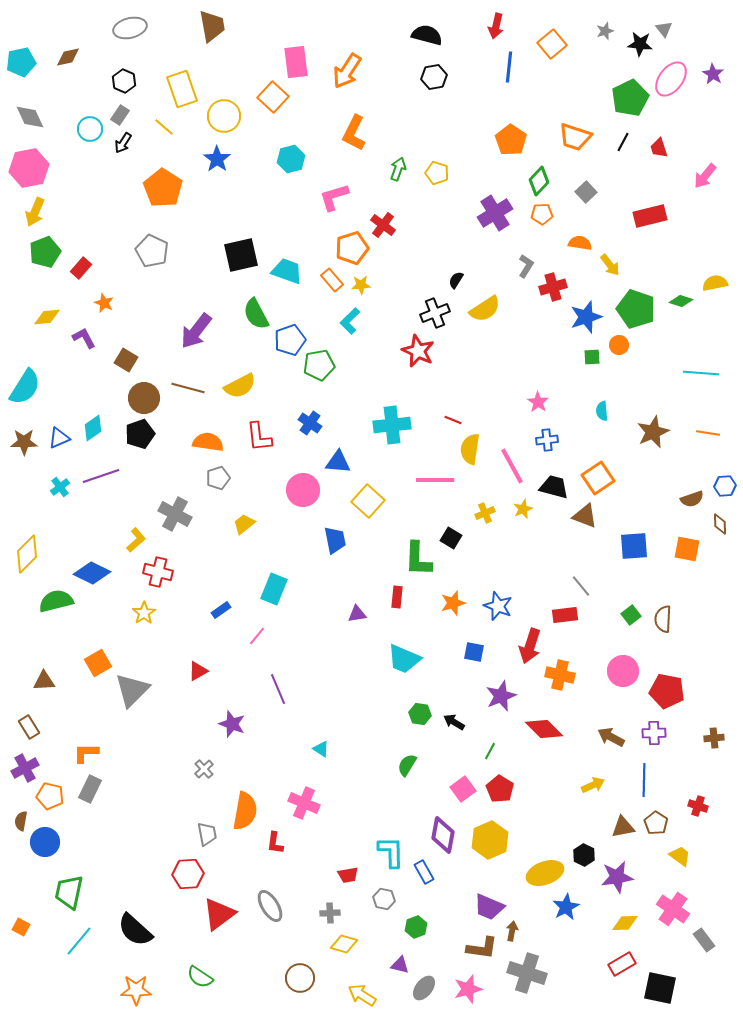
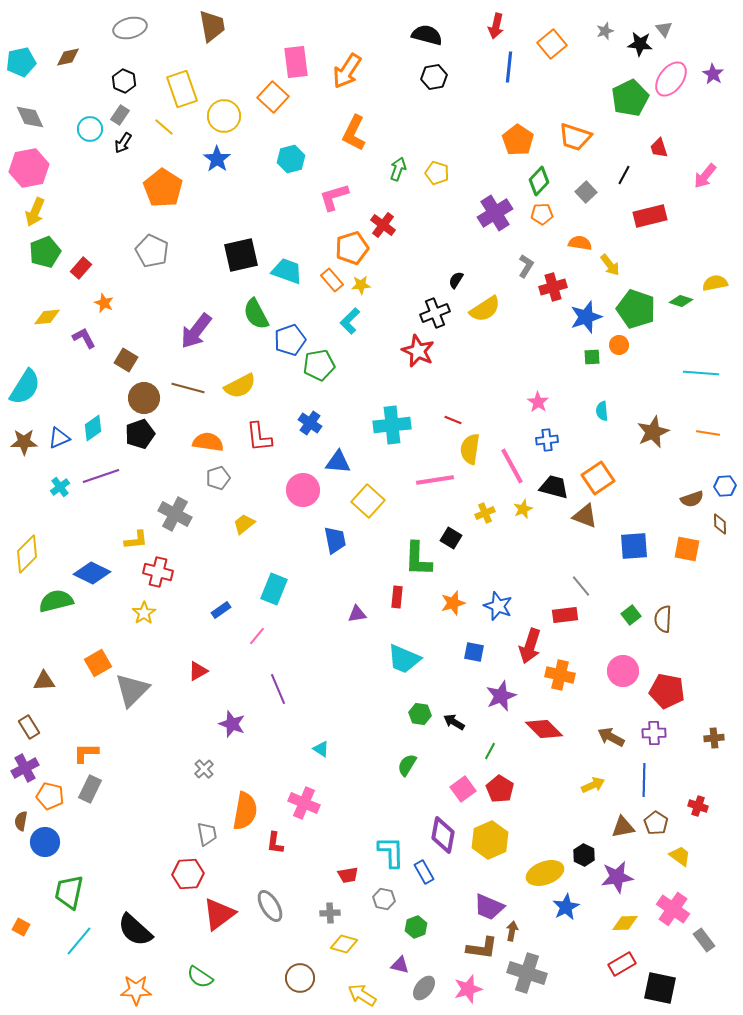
orange pentagon at (511, 140): moved 7 px right
black line at (623, 142): moved 1 px right, 33 px down
pink line at (435, 480): rotated 9 degrees counterclockwise
yellow L-shape at (136, 540): rotated 35 degrees clockwise
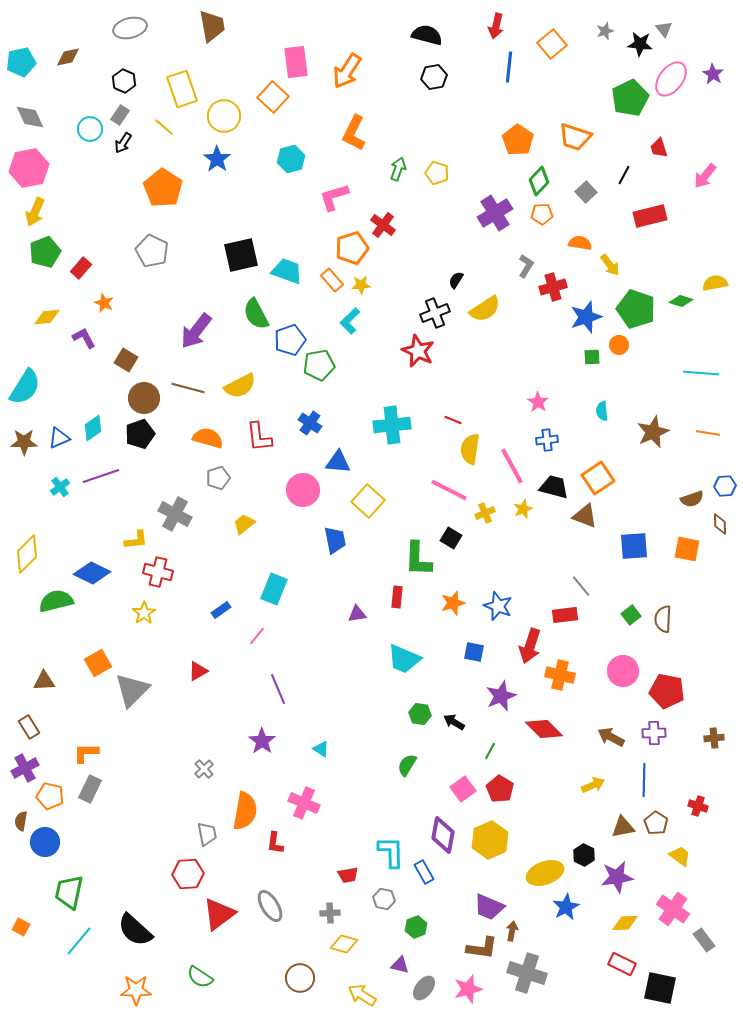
orange semicircle at (208, 442): moved 4 px up; rotated 8 degrees clockwise
pink line at (435, 480): moved 14 px right, 10 px down; rotated 36 degrees clockwise
purple star at (232, 724): moved 30 px right, 17 px down; rotated 16 degrees clockwise
red rectangle at (622, 964): rotated 56 degrees clockwise
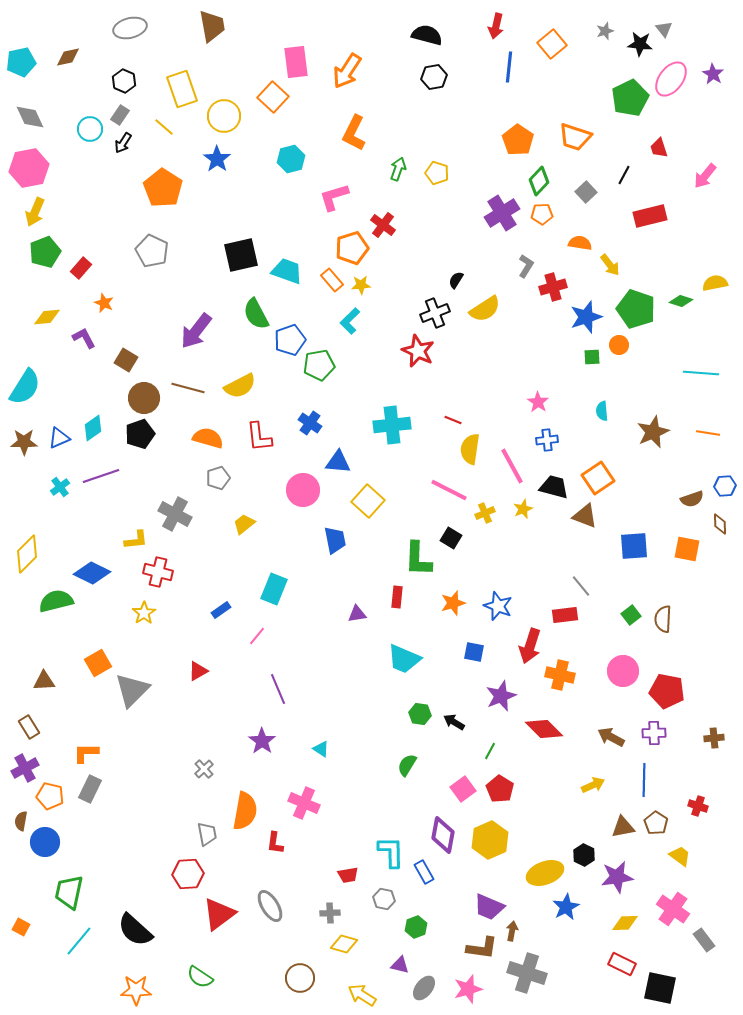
purple cross at (495, 213): moved 7 px right
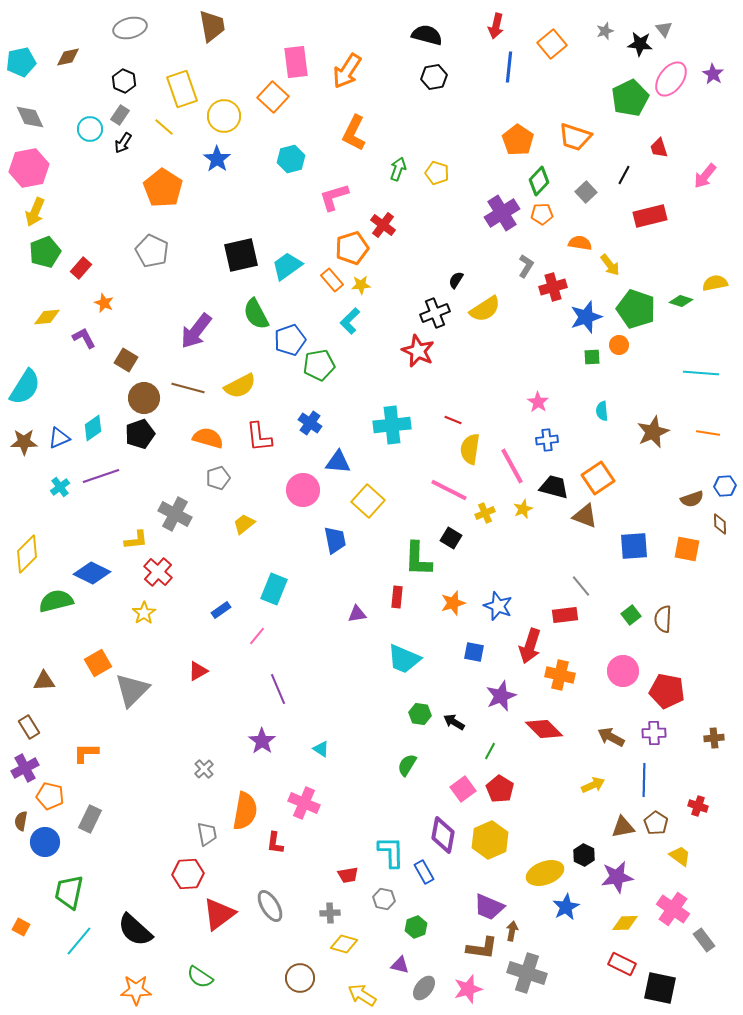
cyan trapezoid at (287, 271): moved 5 px up; rotated 56 degrees counterclockwise
red cross at (158, 572): rotated 28 degrees clockwise
gray rectangle at (90, 789): moved 30 px down
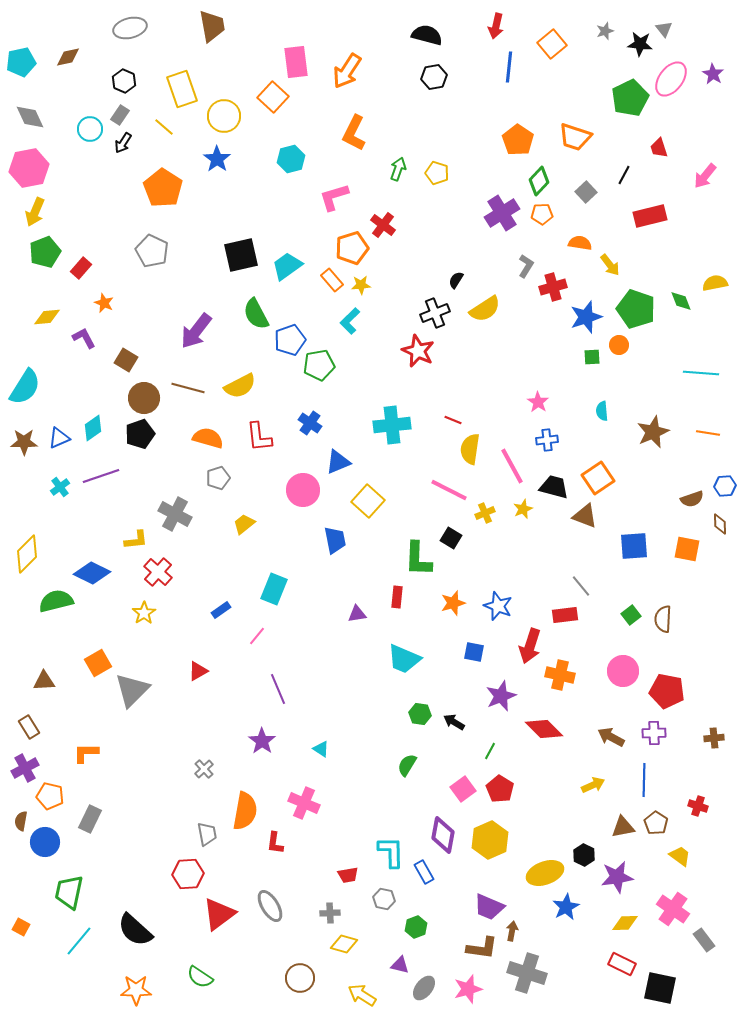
green diamond at (681, 301): rotated 50 degrees clockwise
blue triangle at (338, 462): rotated 28 degrees counterclockwise
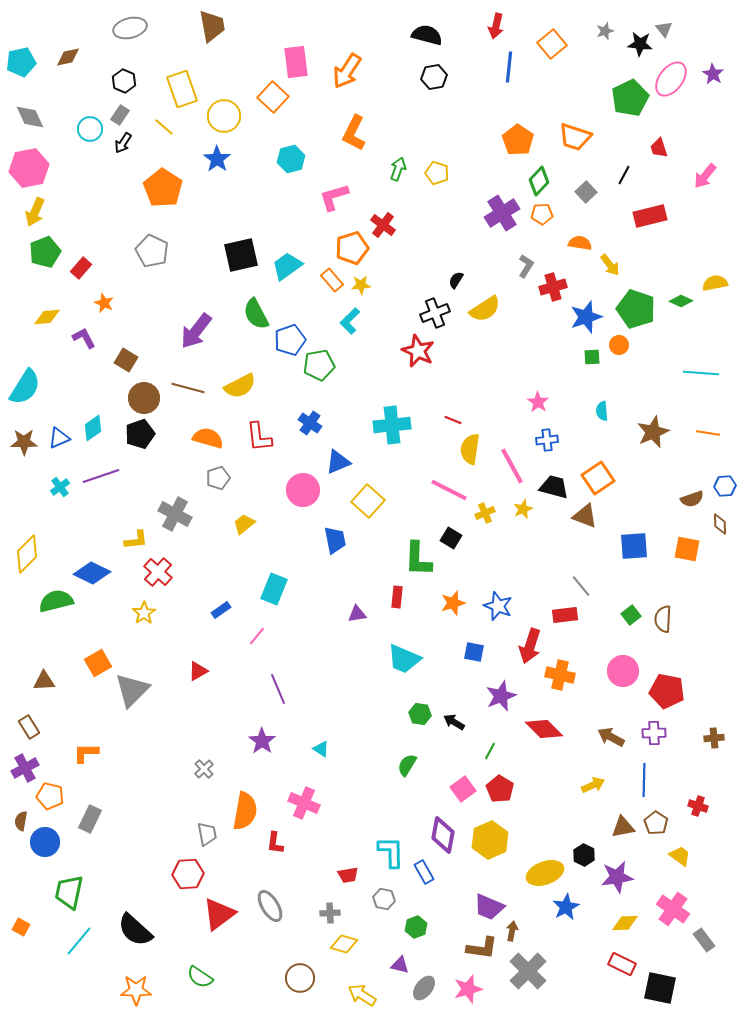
green diamond at (681, 301): rotated 45 degrees counterclockwise
gray cross at (527, 973): moved 1 px right, 2 px up; rotated 27 degrees clockwise
